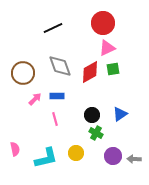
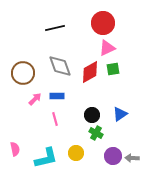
black line: moved 2 px right; rotated 12 degrees clockwise
gray arrow: moved 2 px left, 1 px up
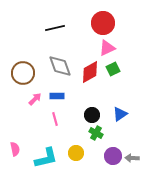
green square: rotated 16 degrees counterclockwise
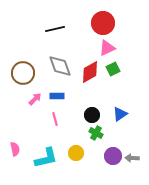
black line: moved 1 px down
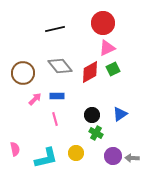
gray diamond: rotated 20 degrees counterclockwise
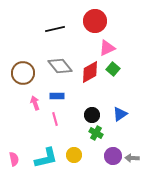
red circle: moved 8 px left, 2 px up
green square: rotated 24 degrees counterclockwise
pink arrow: moved 4 px down; rotated 64 degrees counterclockwise
pink semicircle: moved 1 px left, 10 px down
yellow circle: moved 2 px left, 2 px down
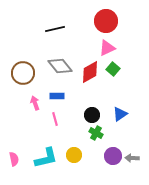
red circle: moved 11 px right
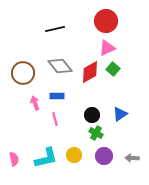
purple circle: moved 9 px left
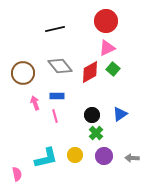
pink line: moved 3 px up
green cross: rotated 16 degrees clockwise
yellow circle: moved 1 px right
pink semicircle: moved 3 px right, 15 px down
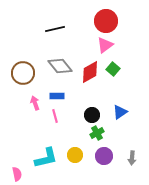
pink triangle: moved 2 px left, 3 px up; rotated 12 degrees counterclockwise
blue triangle: moved 2 px up
green cross: moved 1 px right; rotated 16 degrees clockwise
gray arrow: rotated 88 degrees counterclockwise
